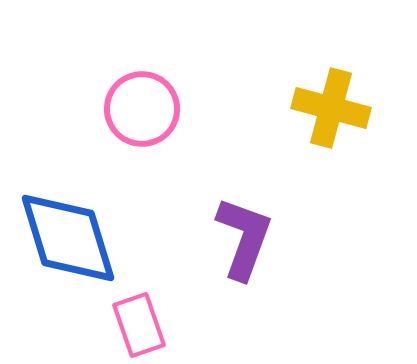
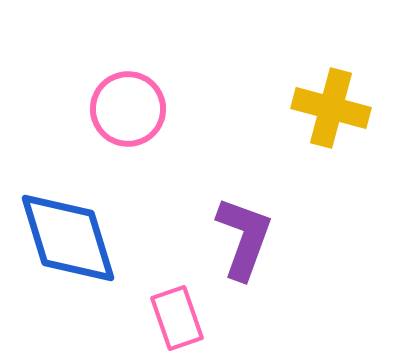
pink circle: moved 14 px left
pink rectangle: moved 38 px right, 7 px up
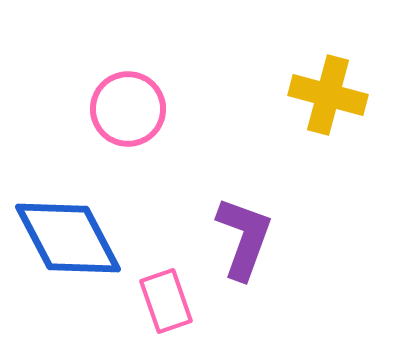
yellow cross: moved 3 px left, 13 px up
blue diamond: rotated 11 degrees counterclockwise
pink rectangle: moved 11 px left, 17 px up
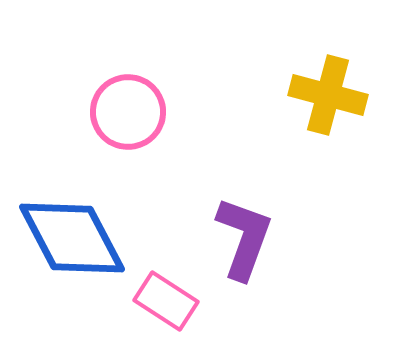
pink circle: moved 3 px down
blue diamond: moved 4 px right
pink rectangle: rotated 38 degrees counterclockwise
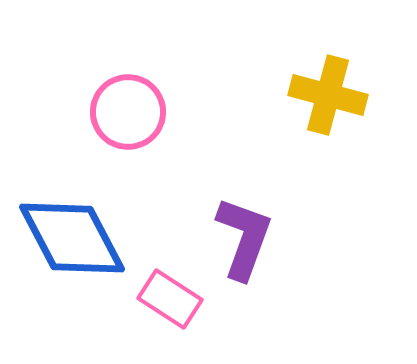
pink rectangle: moved 4 px right, 2 px up
